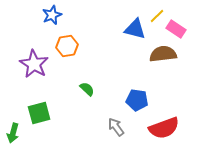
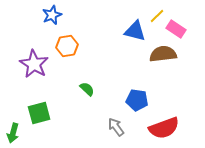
blue triangle: moved 2 px down
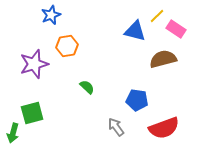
blue star: moved 1 px left
brown semicircle: moved 5 px down; rotated 8 degrees counterclockwise
purple star: rotated 24 degrees clockwise
green semicircle: moved 2 px up
green square: moved 7 px left
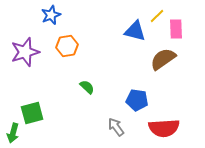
pink rectangle: rotated 54 degrees clockwise
brown semicircle: rotated 20 degrees counterclockwise
purple star: moved 9 px left, 12 px up
red semicircle: rotated 16 degrees clockwise
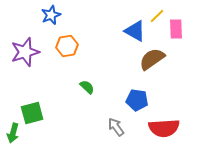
blue triangle: rotated 15 degrees clockwise
brown semicircle: moved 11 px left
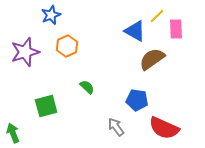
orange hexagon: rotated 15 degrees counterclockwise
green square: moved 14 px right, 7 px up
red semicircle: rotated 28 degrees clockwise
green arrow: rotated 144 degrees clockwise
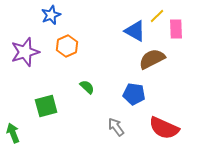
brown semicircle: rotated 8 degrees clockwise
blue pentagon: moved 3 px left, 6 px up
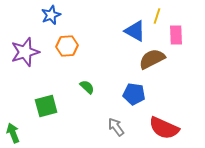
yellow line: rotated 28 degrees counterclockwise
pink rectangle: moved 6 px down
orange hexagon: rotated 20 degrees clockwise
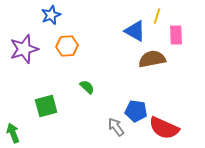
purple star: moved 1 px left, 3 px up
brown semicircle: rotated 16 degrees clockwise
blue pentagon: moved 2 px right, 17 px down
